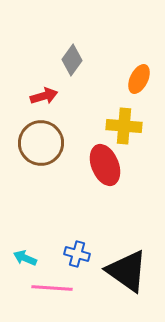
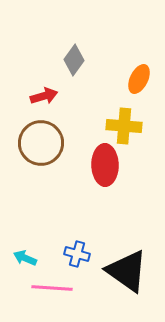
gray diamond: moved 2 px right
red ellipse: rotated 21 degrees clockwise
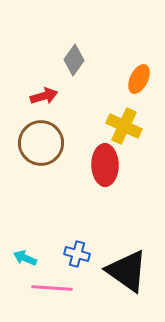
yellow cross: rotated 20 degrees clockwise
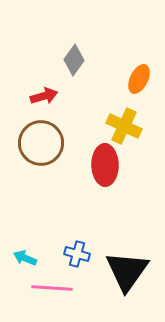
black triangle: rotated 30 degrees clockwise
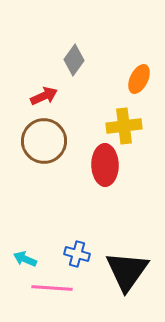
red arrow: rotated 8 degrees counterclockwise
yellow cross: rotated 32 degrees counterclockwise
brown circle: moved 3 px right, 2 px up
cyan arrow: moved 1 px down
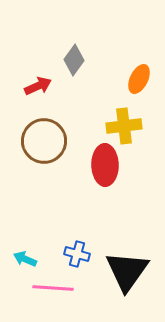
red arrow: moved 6 px left, 10 px up
pink line: moved 1 px right
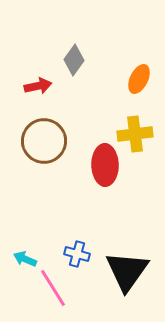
red arrow: rotated 12 degrees clockwise
yellow cross: moved 11 px right, 8 px down
pink line: rotated 54 degrees clockwise
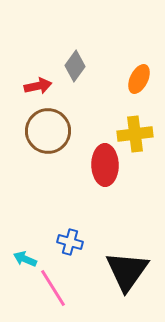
gray diamond: moved 1 px right, 6 px down
brown circle: moved 4 px right, 10 px up
blue cross: moved 7 px left, 12 px up
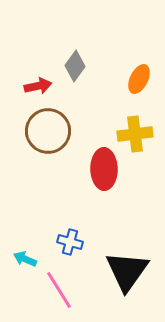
red ellipse: moved 1 px left, 4 px down
pink line: moved 6 px right, 2 px down
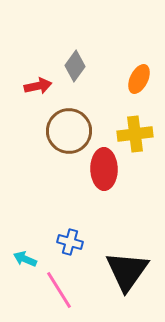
brown circle: moved 21 px right
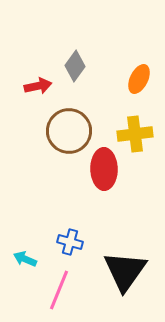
black triangle: moved 2 px left
pink line: rotated 54 degrees clockwise
